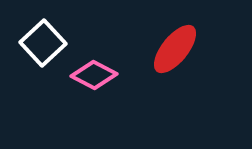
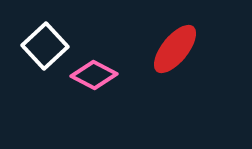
white square: moved 2 px right, 3 px down
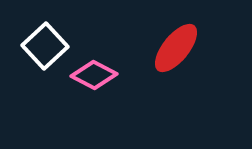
red ellipse: moved 1 px right, 1 px up
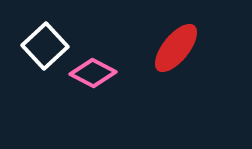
pink diamond: moved 1 px left, 2 px up
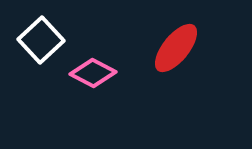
white square: moved 4 px left, 6 px up
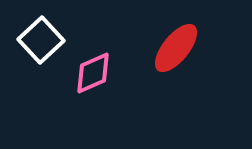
pink diamond: rotated 51 degrees counterclockwise
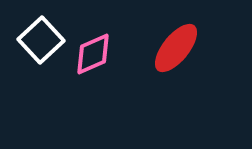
pink diamond: moved 19 px up
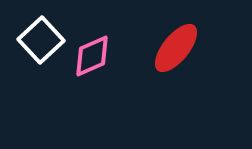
pink diamond: moved 1 px left, 2 px down
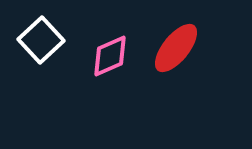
pink diamond: moved 18 px right
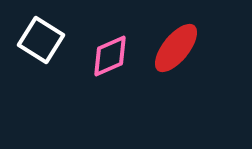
white square: rotated 15 degrees counterclockwise
